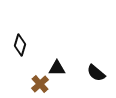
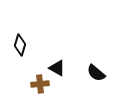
black triangle: rotated 30 degrees clockwise
brown cross: rotated 36 degrees clockwise
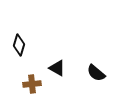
black diamond: moved 1 px left
brown cross: moved 8 px left
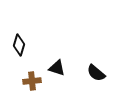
black triangle: rotated 12 degrees counterclockwise
brown cross: moved 3 px up
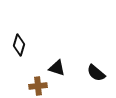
brown cross: moved 6 px right, 5 px down
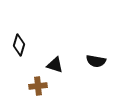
black triangle: moved 2 px left, 3 px up
black semicircle: moved 12 px up; rotated 30 degrees counterclockwise
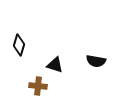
brown cross: rotated 12 degrees clockwise
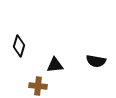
black diamond: moved 1 px down
black triangle: rotated 24 degrees counterclockwise
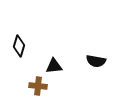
black triangle: moved 1 px left, 1 px down
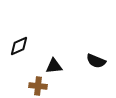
black diamond: rotated 50 degrees clockwise
black semicircle: rotated 12 degrees clockwise
